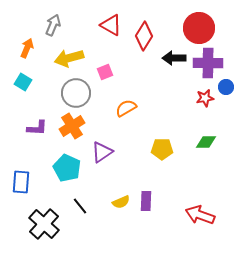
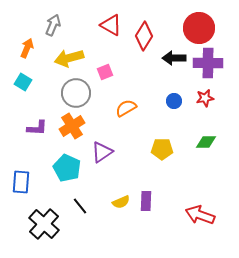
blue circle: moved 52 px left, 14 px down
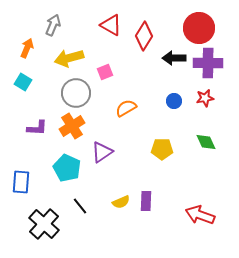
green diamond: rotated 65 degrees clockwise
